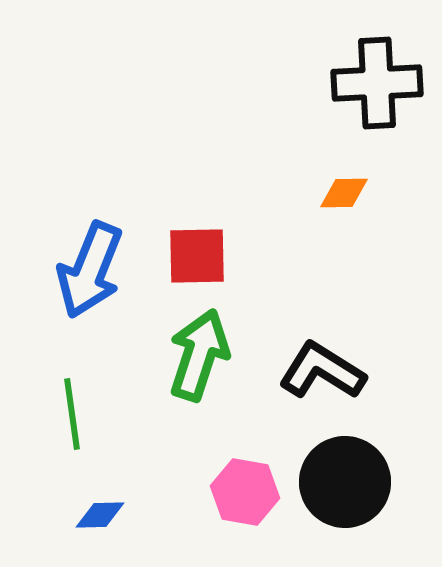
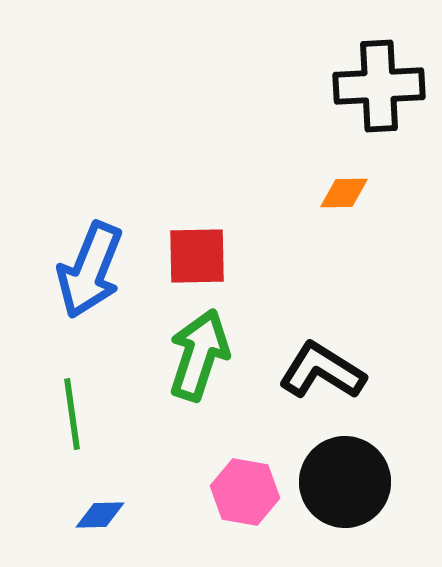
black cross: moved 2 px right, 3 px down
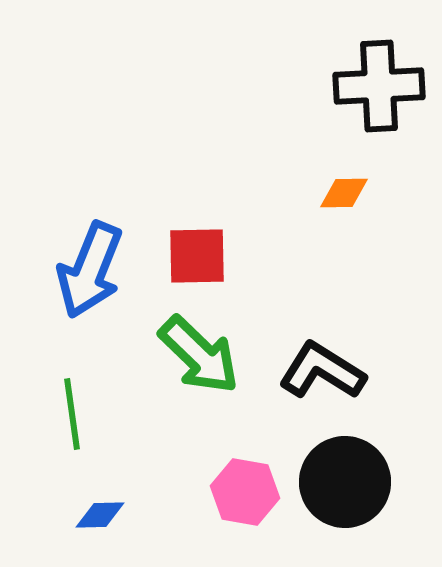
green arrow: rotated 116 degrees clockwise
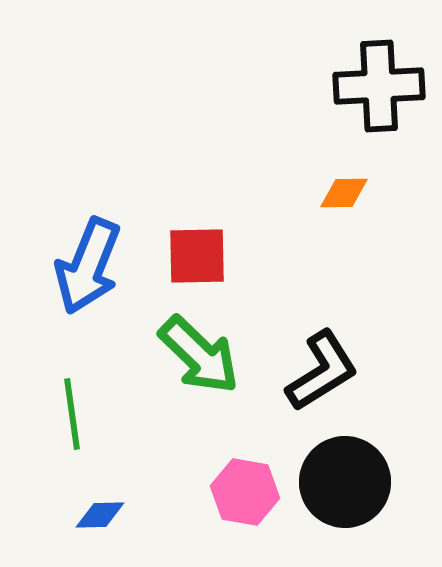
blue arrow: moved 2 px left, 4 px up
black L-shape: rotated 116 degrees clockwise
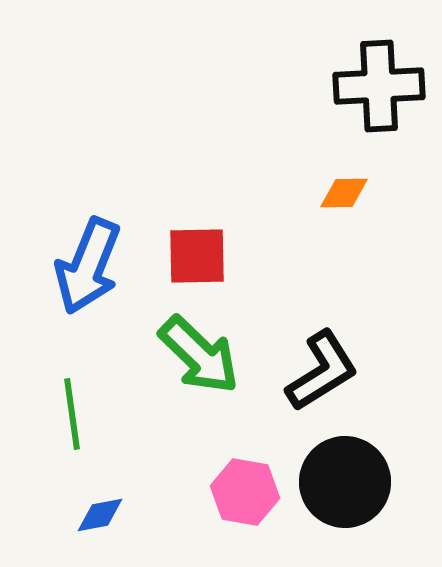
blue diamond: rotated 9 degrees counterclockwise
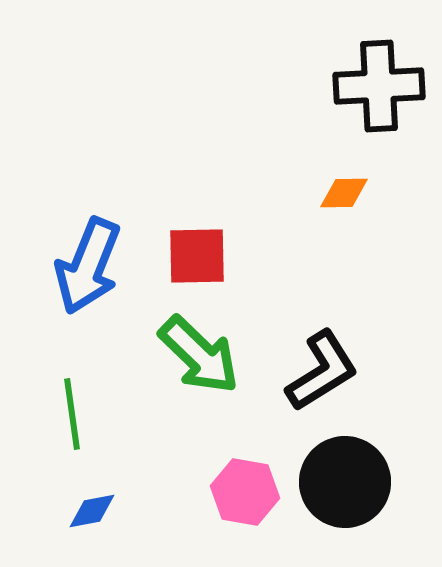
blue diamond: moved 8 px left, 4 px up
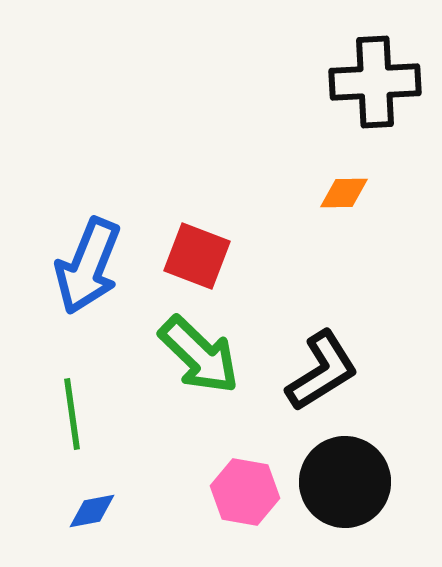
black cross: moved 4 px left, 4 px up
red square: rotated 22 degrees clockwise
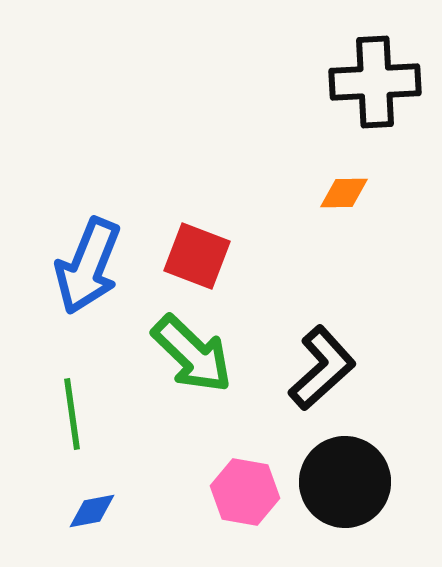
green arrow: moved 7 px left, 1 px up
black L-shape: moved 3 px up; rotated 10 degrees counterclockwise
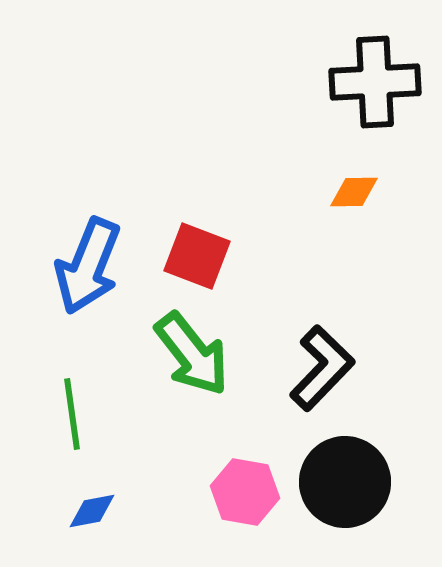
orange diamond: moved 10 px right, 1 px up
green arrow: rotated 8 degrees clockwise
black L-shape: rotated 4 degrees counterclockwise
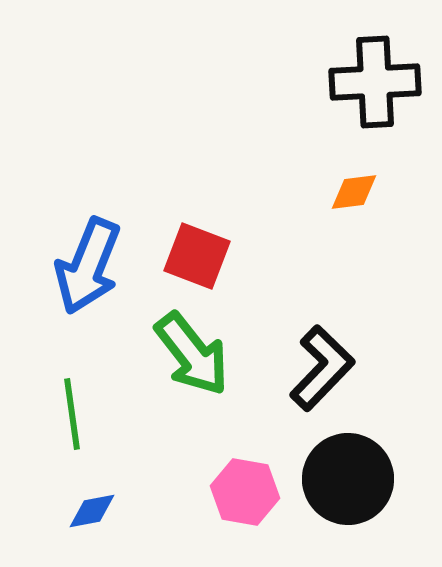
orange diamond: rotated 6 degrees counterclockwise
black circle: moved 3 px right, 3 px up
